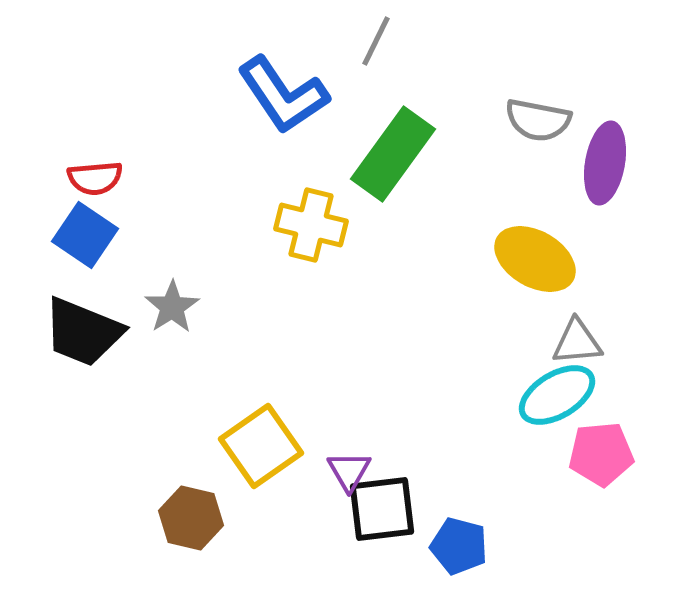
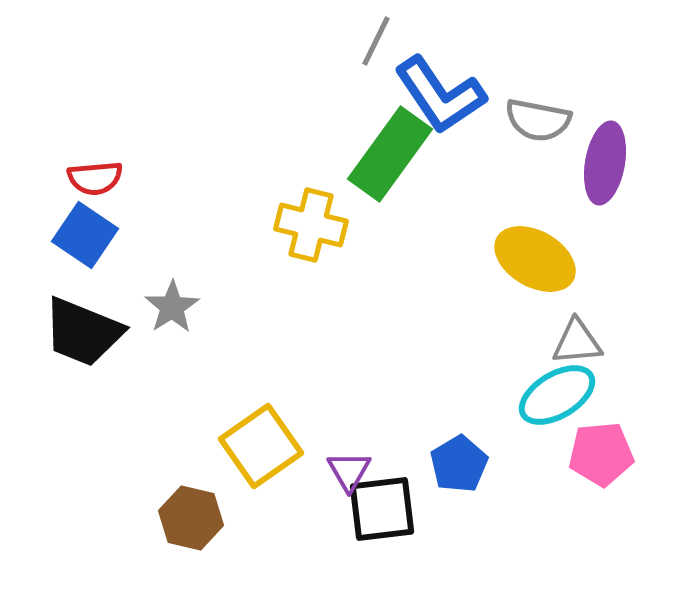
blue L-shape: moved 157 px right
green rectangle: moved 3 px left
blue pentagon: moved 82 px up; rotated 26 degrees clockwise
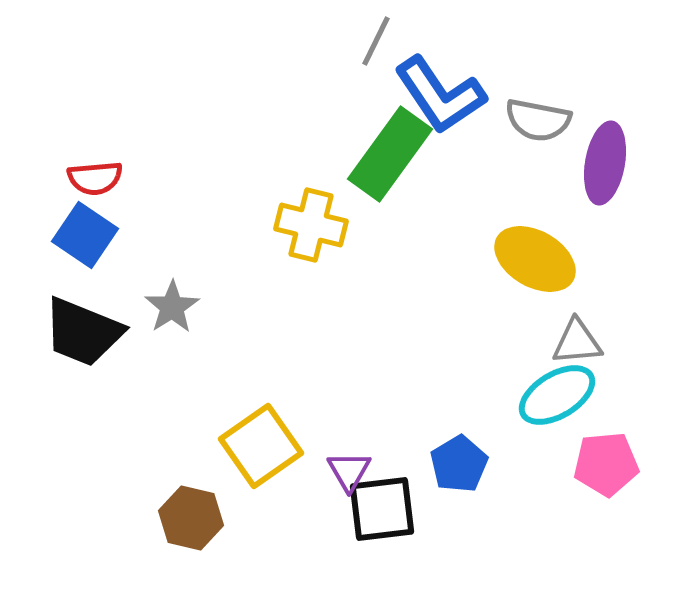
pink pentagon: moved 5 px right, 10 px down
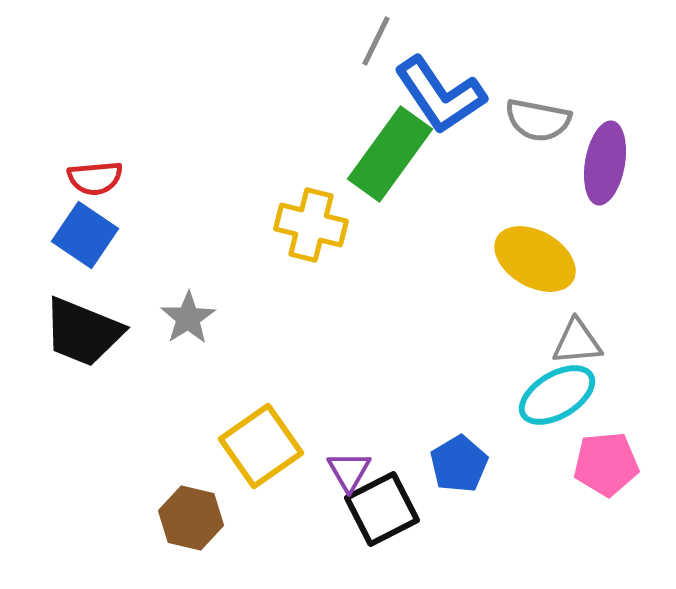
gray star: moved 16 px right, 11 px down
black square: rotated 20 degrees counterclockwise
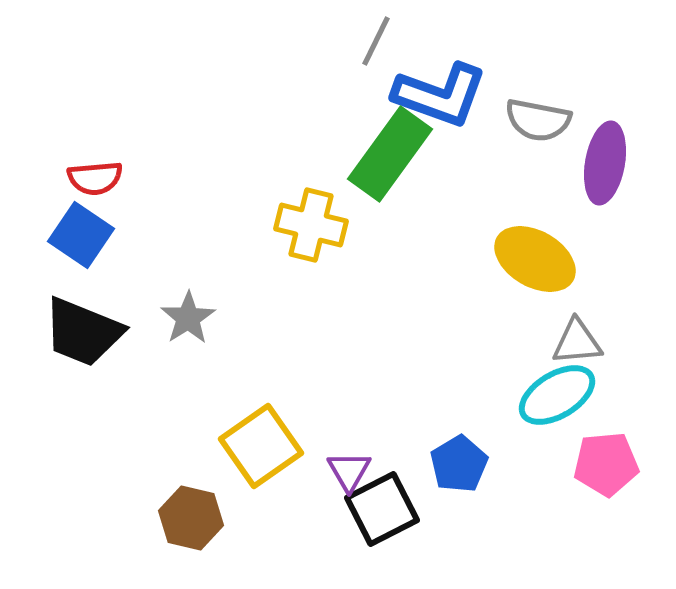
blue L-shape: rotated 36 degrees counterclockwise
blue square: moved 4 px left
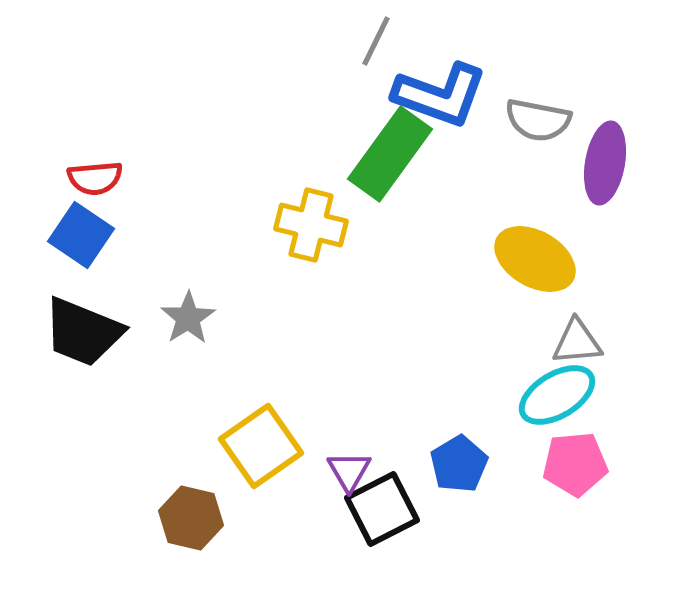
pink pentagon: moved 31 px left
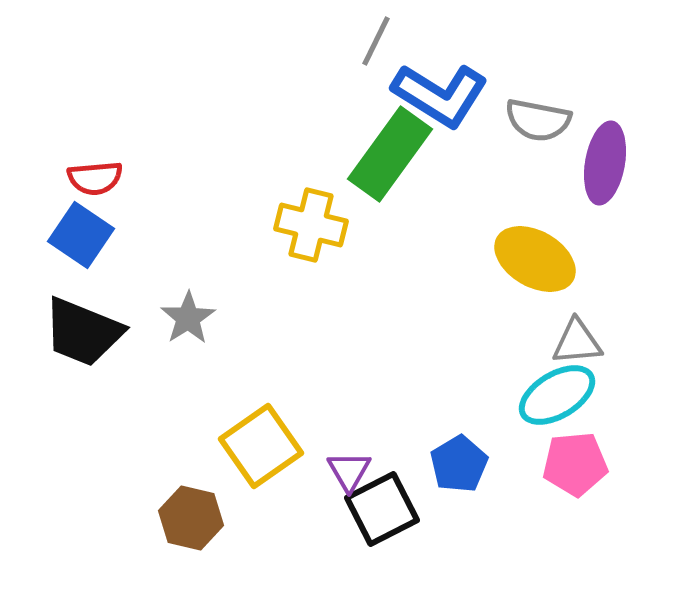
blue L-shape: rotated 12 degrees clockwise
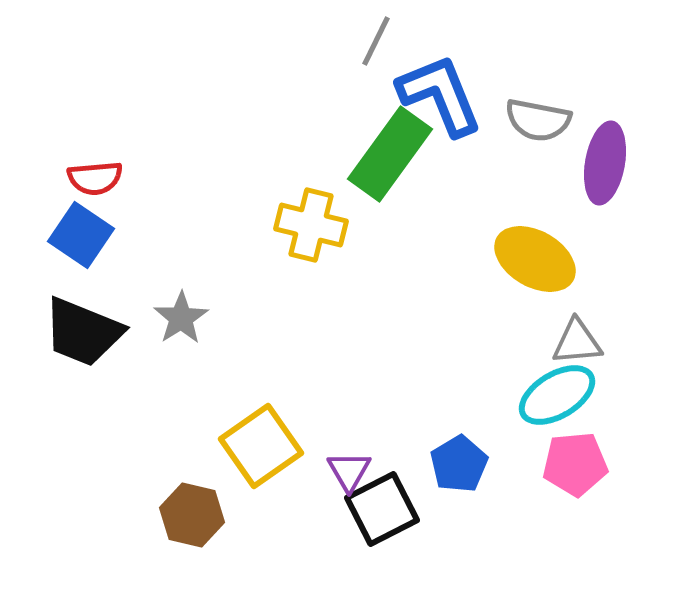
blue L-shape: rotated 144 degrees counterclockwise
gray star: moved 7 px left
brown hexagon: moved 1 px right, 3 px up
